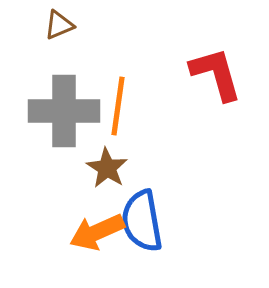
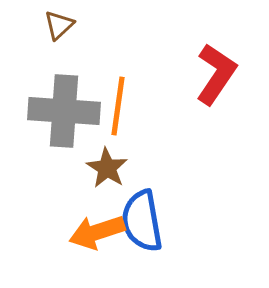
brown triangle: rotated 20 degrees counterclockwise
red L-shape: rotated 50 degrees clockwise
gray cross: rotated 4 degrees clockwise
orange arrow: rotated 6 degrees clockwise
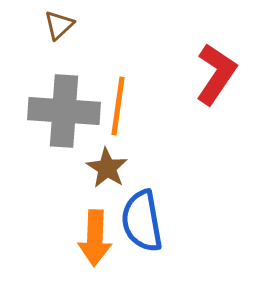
orange arrow: moved 2 px left, 6 px down; rotated 70 degrees counterclockwise
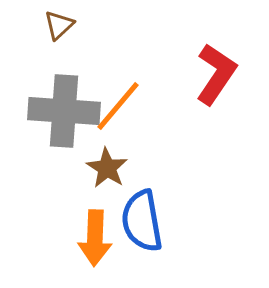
orange line: rotated 32 degrees clockwise
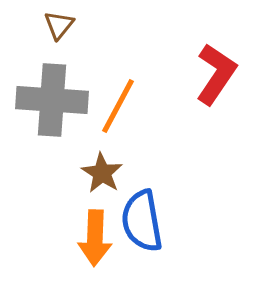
brown triangle: rotated 8 degrees counterclockwise
orange line: rotated 12 degrees counterclockwise
gray cross: moved 12 px left, 11 px up
brown star: moved 5 px left, 5 px down
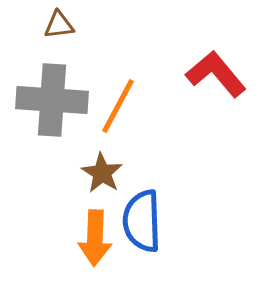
brown triangle: rotated 44 degrees clockwise
red L-shape: rotated 74 degrees counterclockwise
blue semicircle: rotated 8 degrees clockwise
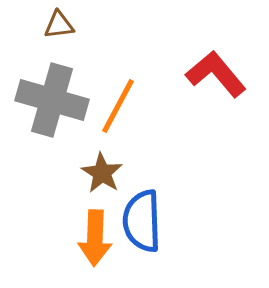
gray cross: rotated 12 degrees clockwise
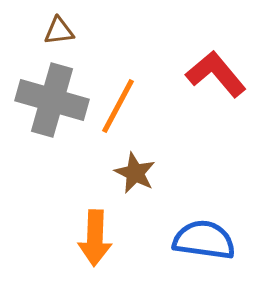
brown triangle: moved 6 px down
brown star: moved 33 px right; rotated 6 degrees counterclockwise
blue semicircle: moved 62 px right, 19 px down; rotated 100 degrees clockwise
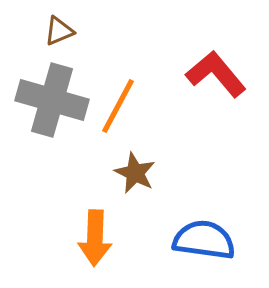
brown triangle: rotated 16 degrees counterclockwise
